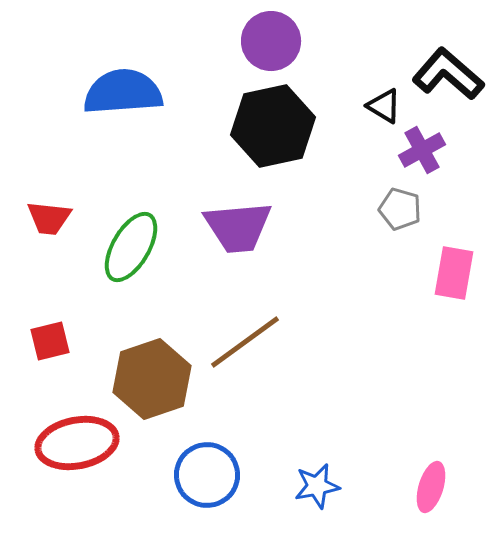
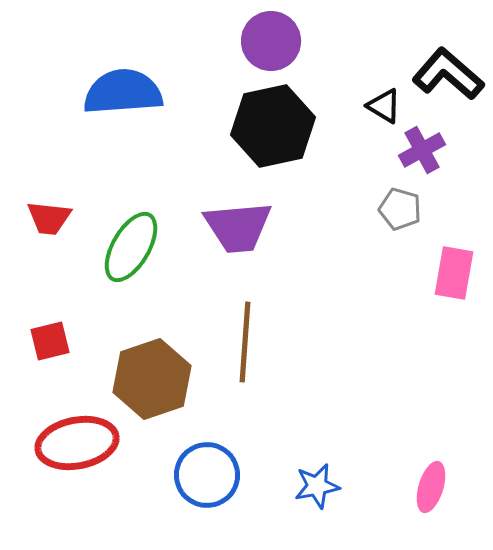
brown line: rotated 50 degrees counterclockwise
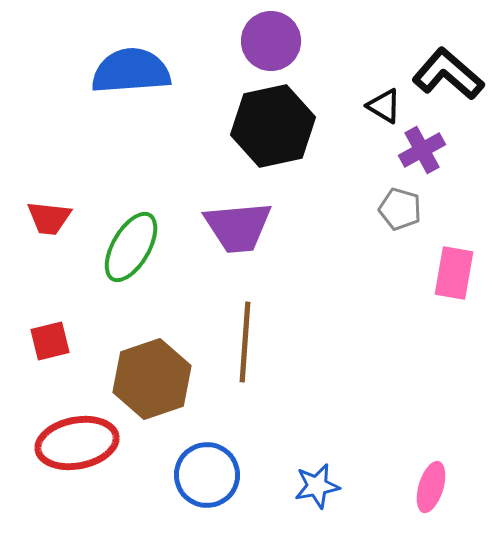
blue semicircle: moved 8 px right, 21 px up
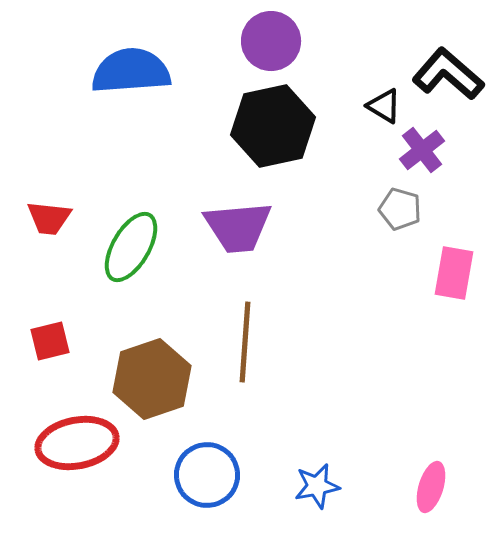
purple cross: rotated 9 degrees counterclockwise
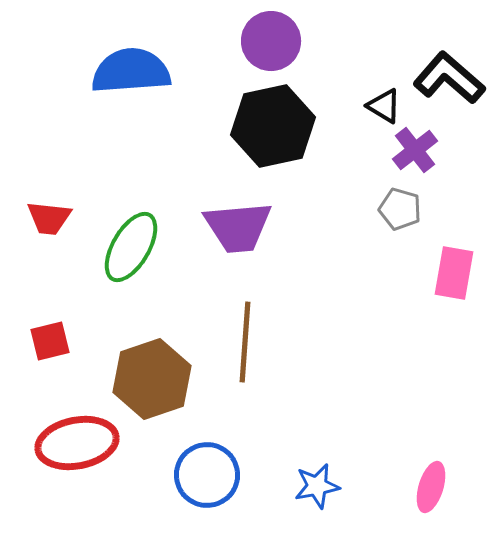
black L-shape: moved 1 px right, 4 px down
purple cross: moved 7 px left
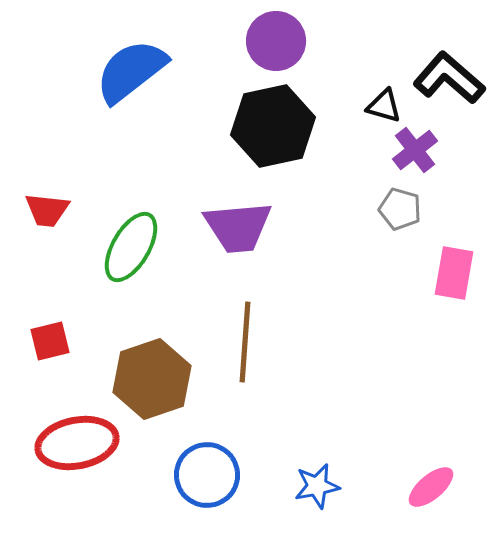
purple circle: moved 5 px right
blue semicircle: rotated 34 degrees counterclockwise
black triangle: rotated 15 degrees counterclockwise
red trapezoid: moved 2 px left, 8 px up
pink ellipse: rotated 33 degrees clockwise
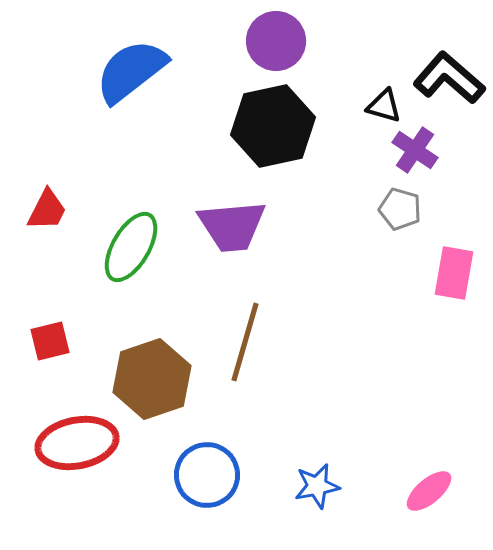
purple cross: rotated 18 degrees counterclockwise
red trapezoid: rotated 69 degrees counterclockwise
purple trapezoid: moved 6 px left, 1 px up
brown line: rotated 12 degrees clockwise
pink ellipse: moved 2 px left, 4 px down
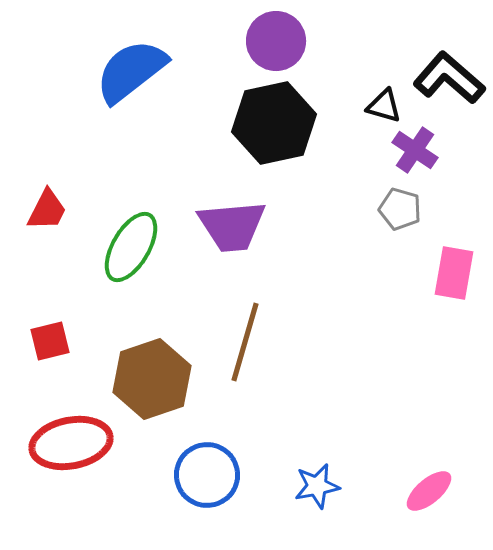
black hexagon: moved 1 px right, 3 px up
red ellipse: moved 6 px left
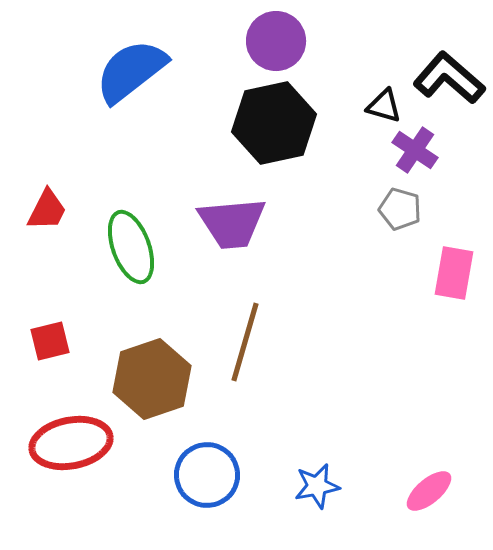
purple trapezoid: moved 3 px up
green ellipse: rotated 50 degrees counterclockwise
